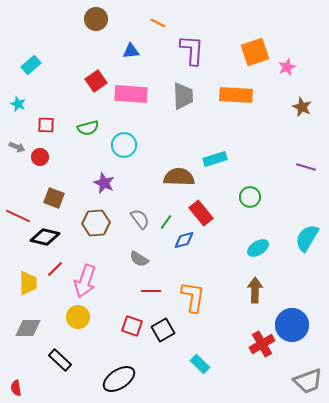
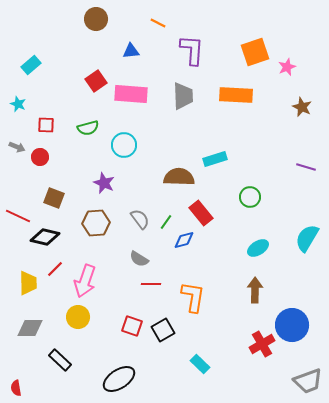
red line at (151, 291): moved 7 px up
gray diamond at (28, 328): moved 2 px right
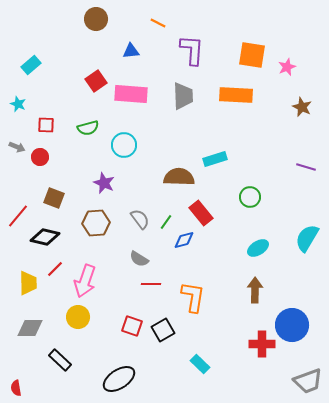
orange square at (255, 52): moved 3 px left, 3 px down; rotated 28 degrees clockwise
red line at (18, 216): rotated 75 degrees counterclockwise
red cross at (262, 344): rotated 30 degrees clockwise
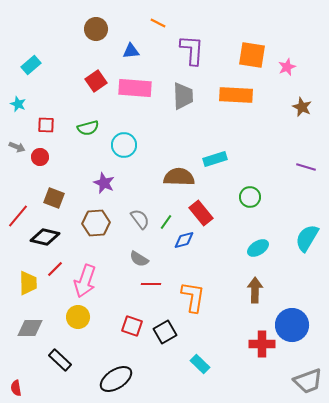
brown circle at (96, 19): moved 10 px down
pink rectangle at (131, 94): moved 4 px right, 6 px up
black square at (163, 330): moved 2 px right, 2 px down
black ellipse at (119, 379): moved 3 px left
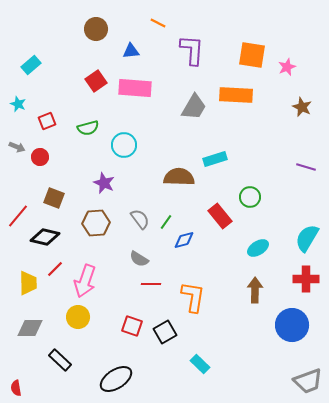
gray trapezoid at (183, 96): moved 11 px right, 11 px down; rotated 32 degrees clockwise
red square at (46, 125): moved 1 px right, 4 px up; rotated 24 degrees counterclockwise
red rectangle at (201, 213): moved 19 px right, 3 px down
red cross at (262, 344): moved 44 px right, 65 px up
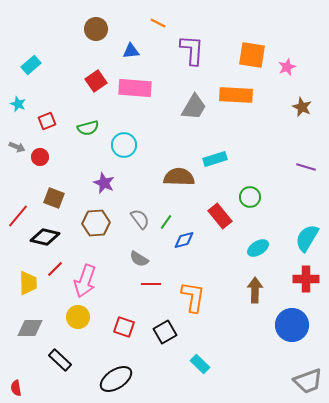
red square at (132, 326): moved 8 px left, 1 px down
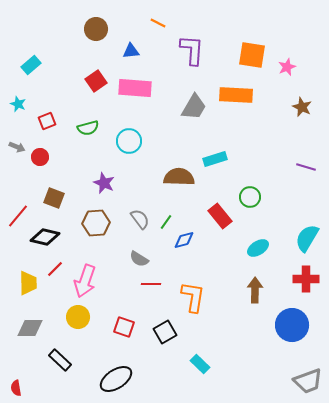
cyan circle at (124, 145): moved 5 px right, 4 px up
